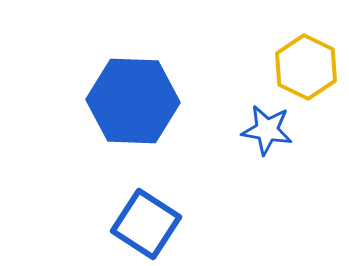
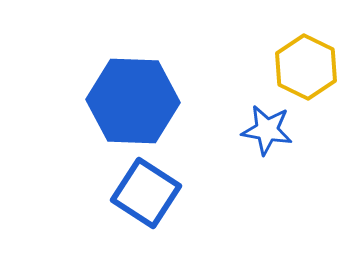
blue square: moved 31 px up
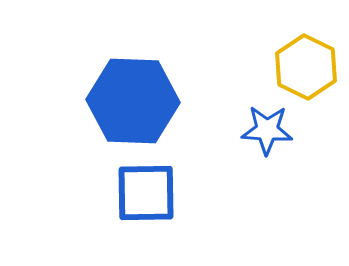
blue star: rotated 6 degrees counterclockwise
blue square: rotated 34 degrees counterclockwise
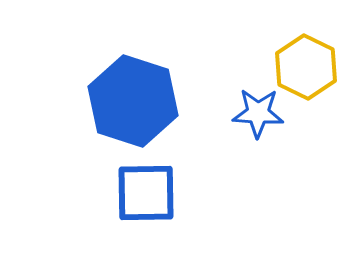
blue hexagon: rotated 16 degrees clockwise
blue star: moved 9 px left, 17 px up
